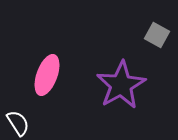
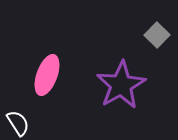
gray square: rotated 15 degrees clockwise
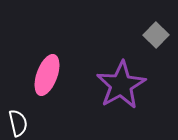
gray square: moved 1 px left
white semicircle: rotated 20 degrees clockwise
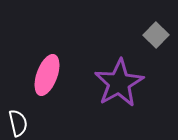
purple star: moved 2 px left, 2 px up
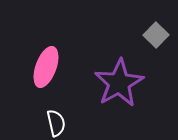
pink ellipse: moved 1 px left, 8 px up
white semicircle: moved 38 px right
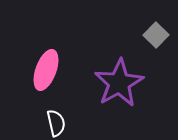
pink ellipse: moved 3 px down
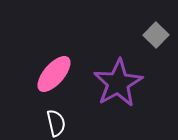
pink ellipse: moved 8 px right, 4 px down; rotated 21 degrees clockwise
purple star: moved 1 px left
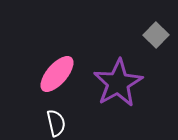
pink ellipse: moved 3 px right
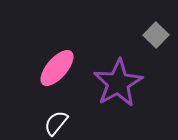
pink ellipse: moved 6 px up
white semicircle: rotated 128 degrees counterclockwise
